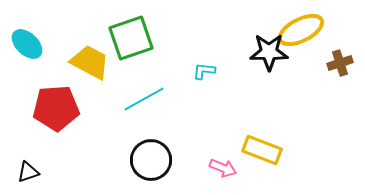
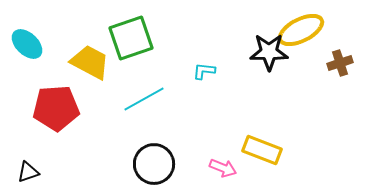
black circle: moved 3 px right, 4 px down
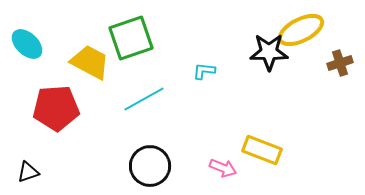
black circle: moved 4 px left, 2 px down
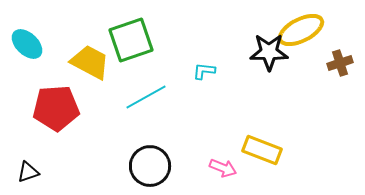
green square: moved 2 px down
cyan line: moved 2 px right, 2 px up
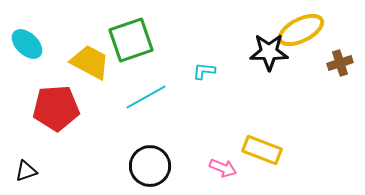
black triangle: moved 2 px left, 1 px up
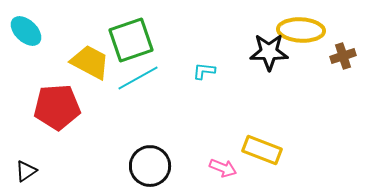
yellow ellipse: rotated 30 degrees clockwise
cyan ellipse: moved 1 px left, 13 px up
brown cross: moved 3 px right, 7 px up
cyan line: moved 8 px left, 19 px up
red pentagon: moved 1 px right, 1 px up
black triangle: rotated 15 degrees counterclockwise
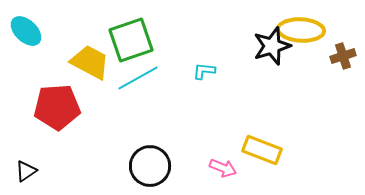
black star: moved 3 px right, 6 px up; rotated 18 degrees counterclockwise
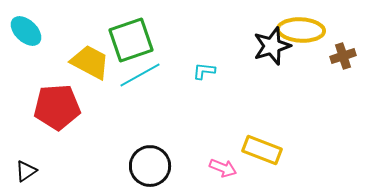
cyan line: moved 2 px right, 3 px up
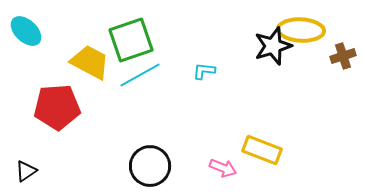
black star: moved 1 px right
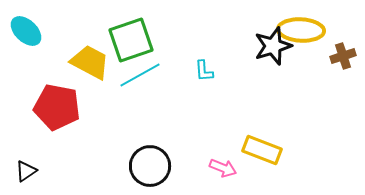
cyan L-shape: rotated 100 degrees counterclockwise
red pentagon: rotated 15 degrees clockwise
